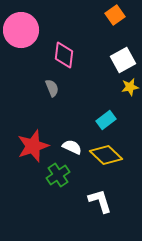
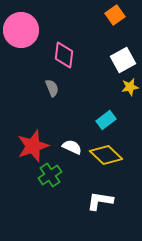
green cross: moved 8 px left
white L-shape: rotated 64 degrees counterclockwise
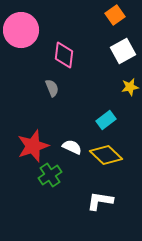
white square: moved 9 px up
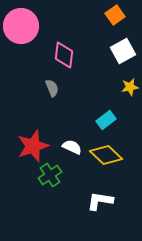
pink circle: moved 4 px up
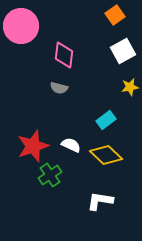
gray semicircle: moved 7 px right; rotated 126 degrees clockwise
white semicircle: moved 1 px left, 2 px up
